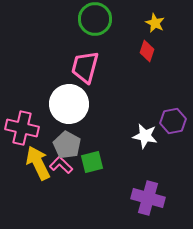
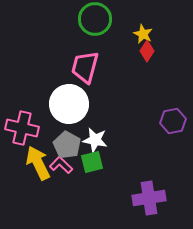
yellow star: moved 12 px left, 11 px down
red diamond: rotated 15 degrees clockwise
white star: moved 50 px left, 4 px down
purple cross: moved 1 px right; rotated 24 degrees counterclockwise
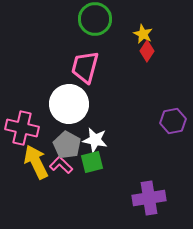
yellow arrow: moved 2 px left, 1 px up
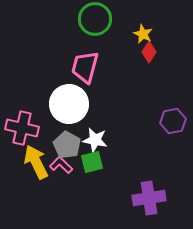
red diamond: moved 2 px right, 1 px down
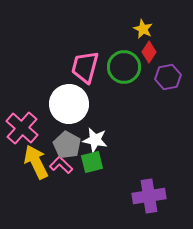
green circle: moved 29 px right, 48 px down
yellow star: moved 5 px up
purple hexagon: moved 5 px left, 44 px up
pink cross: rotated 28 degrees clockwise
purple cross: moved 2 px up
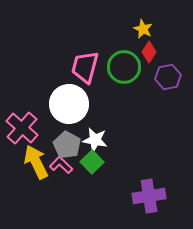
green square: rotated 30 degrees counterclockwise
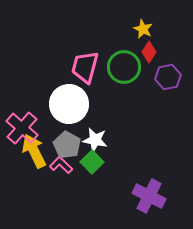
yellow arrow: moved 2 px left, 11 px up
purple cross: rotated 36 degrees clockwise
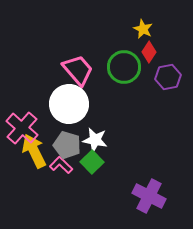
pink trapezoid: moved 7 px left, 3 px down; rotated 124 degrees clockwise
gray pentagon: rotated 12 degrees counterclockwise
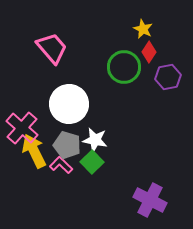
pink trapezoid: moved 26 px left, 22 px up
purple cross: moved 1 px right, 4 px down
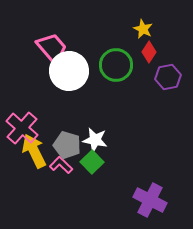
green circle: moved 8 px left, 2 px up
white circle: moved 33 px up
